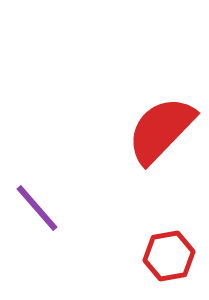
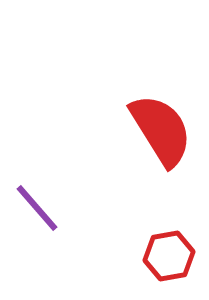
red semicircle: rotated 104 degrees clockwise
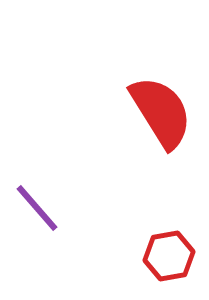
red semicircle: moved 18 px up
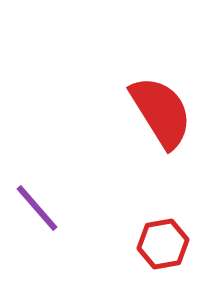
red hexagon: moved 6 px left, 12 px up
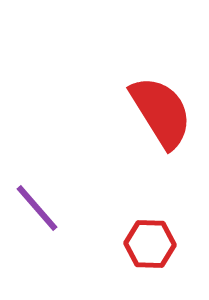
red hexagon: moved 13 px left; rotated 12 degrees clockwise
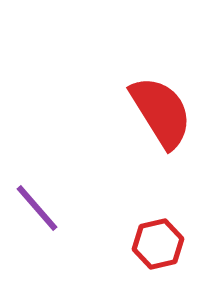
red hexagon: moved 8 px right; rotated 15 degrees counterclockwise
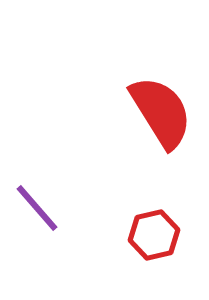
red hexagon: moved 4 px left, 9 px up
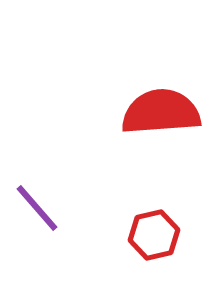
red semicircle: rotated 62 degrees counterclockwise
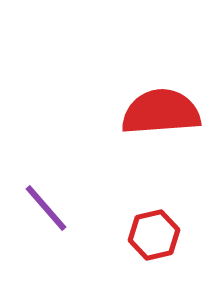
purple line: moved 9 px right
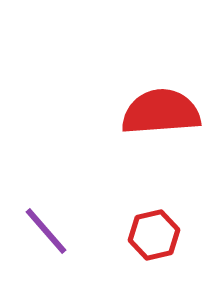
purple line: moved 23 px down
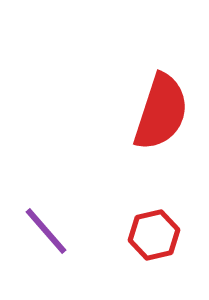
red semicircle: rotated 112 degrees clockwise
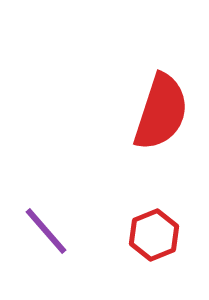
red hexagon: rotated 9 degrees counterclockwise
